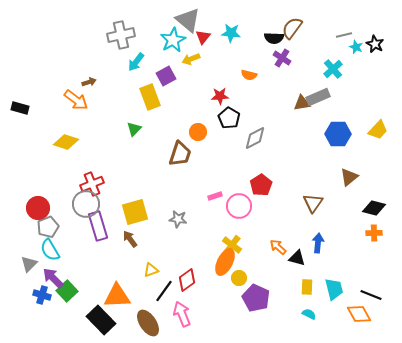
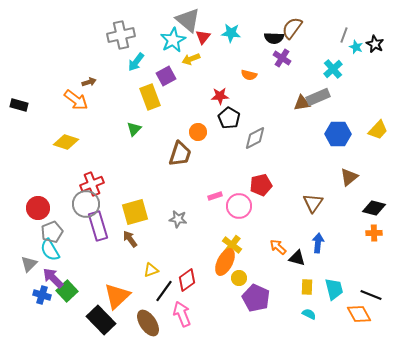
gray line at (344, 35): rotated 56 degrees counterclockwise
black rectangle at (20, 108): moved 1 px left, 3 px up
red pentagon at (261, 185): rotated 20 degrees clockwise
gray pentagon at (48, 227): moved 4 px right, 5 px down
orange triangle at (117, 296): rotated 40 degrees counterclockwise
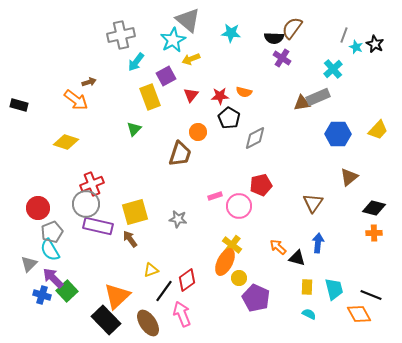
red triangle at (203, 37): moved 12 px left, 58 px down
orange semicircle at (249, 75): moved 5 px left, 17 px down
purple rectangle at (98, 226): rotated 60 degrees counterclockwise
black rectangle at (101, 320): moved 5 px right
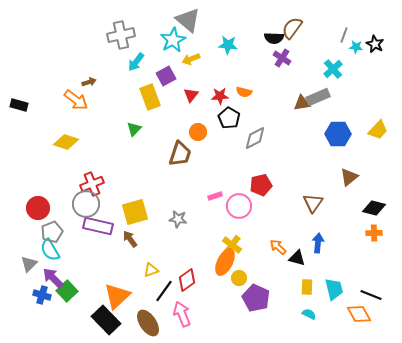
cyan star at (231, 33): moved 3 px left, 12 px down
cyan star at (356, 47): rotated 16 degrees counterclockwise
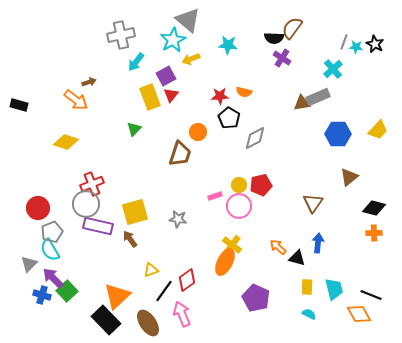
gray line at (344, 35): moved 7 px down
red triangle at (191, 95): moved 20 px left
yellow circle at (239, 278): moved 93 px up
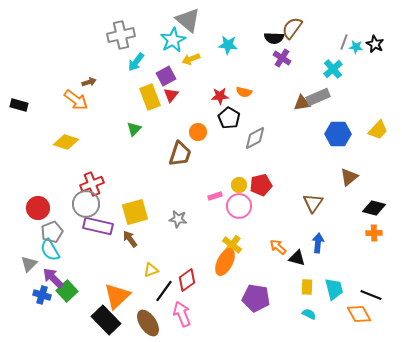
purple pentagon at (256, 298): rotated 16 degrees counterclockwise
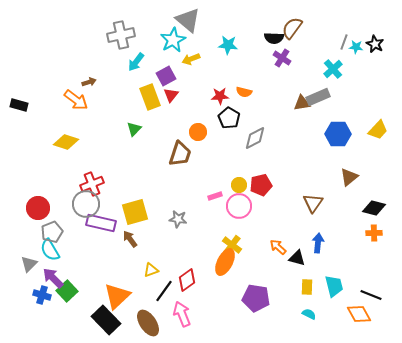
purple rectangle at (98, 226): moved 3 px right, 3 px up
cyan trapezoid at (334, 289): moved 3 px up
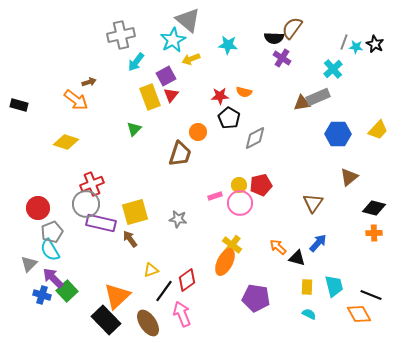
pink circle at (239, 206): moved 1 px right, 3 px up
blue arrow at (318, 243): rotated 36 degrees clockwise
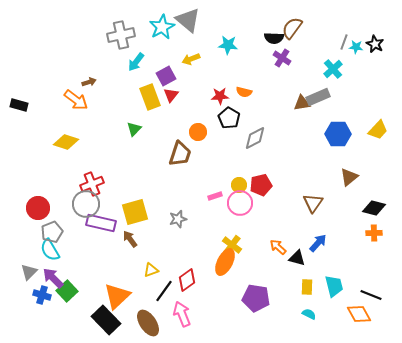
cyan star at (173, 40): moved 11 px left, 13 px up
gray star at (178, 219): rotated 24 degrees counterclockwise
gray triangle at (29, 264): moved 8 px down
